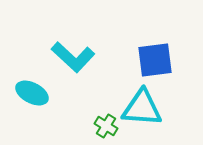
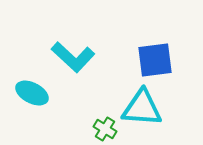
green cross: moved 1 px left, 3 px down
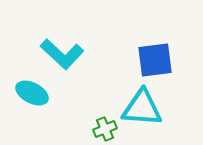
cyan L-shape: moved 11 px left, 3 px up
green cross: rotated 35 degrees clockwise
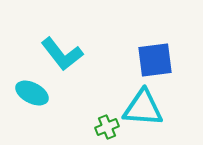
cyan L-shape: rotated 9 degrees clockwise
cyan triangle: moved 1 px right
green cross: moved 2 px right, 2 px up
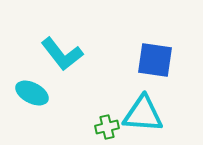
blue square: rotated 15 degrees clockwise
cyan triangle: moved 6 px down
green cross: rotated 10 degrees clockwise
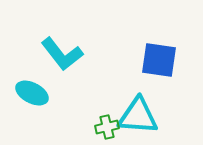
blue square: moved 4 px right
cyan triangle: moved 5 px left, 2 px down
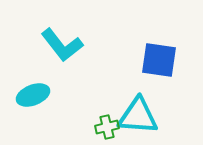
cyan L-shape: moved 9 px up
cyan ellipse: moved 1 px right, 2 px down; rotated 48 degrees counterclockwise
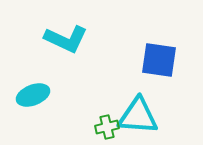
cyan L-shape: moved 4 px right, 6 px up; rotated 27 degrees counterclockwise
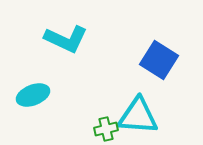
blue square: rotated 24 degrees clockwise
green cross: moved 1 px left, 2 px down
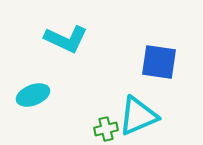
blue square: moved 2 px down; rotated 24 degrees counterclockwise
cyan triangle: rotated 27 degrees counterclockwise
